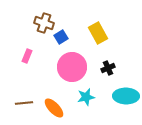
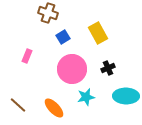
brown cross: moved 4 px right, 10 px up
blue square: moved 2 px right
pink circle: moved 2 px down
brown line: moved 6 px left, 2 px down; rotated 48 degrees clockwise
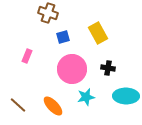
blue square: rotated 16 degrees clockwise
black cross: rotated 32 degrees clockwise
orange ellipse: moved 1 px left, 2 px up
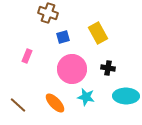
cyan star: rotated 24 degrees clockwise
orange ellipse: moved 2 px right, 3 px up
